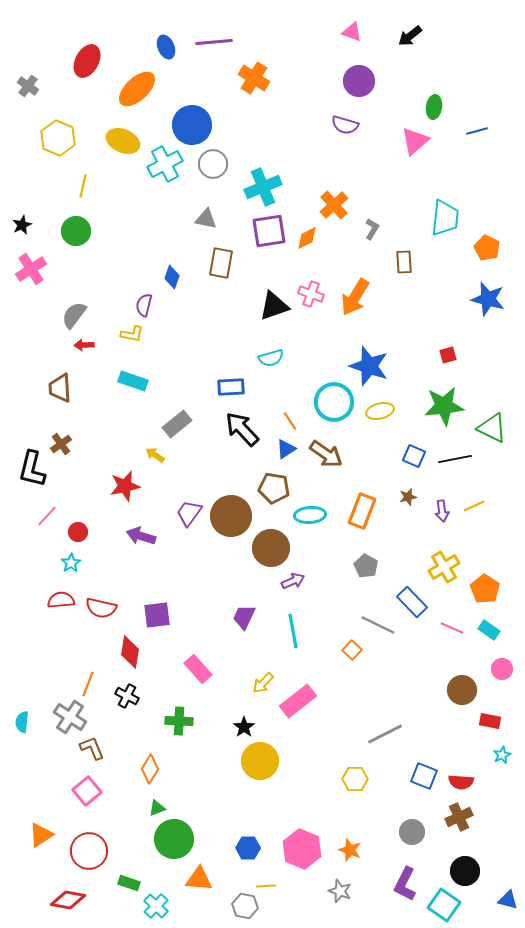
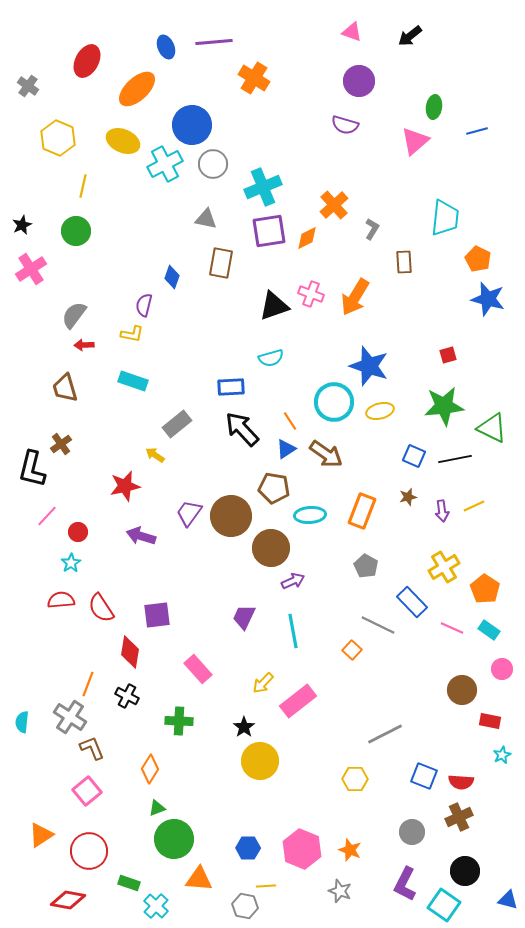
orange pentagon at (487, 248): moved 9 px left, 11 px down
brown trapezoid at (60, 388): moved 5 px right; rotated 12 degrees counterclockwise
red semicircle at (101, 608): rotated 44 degrees clockwise
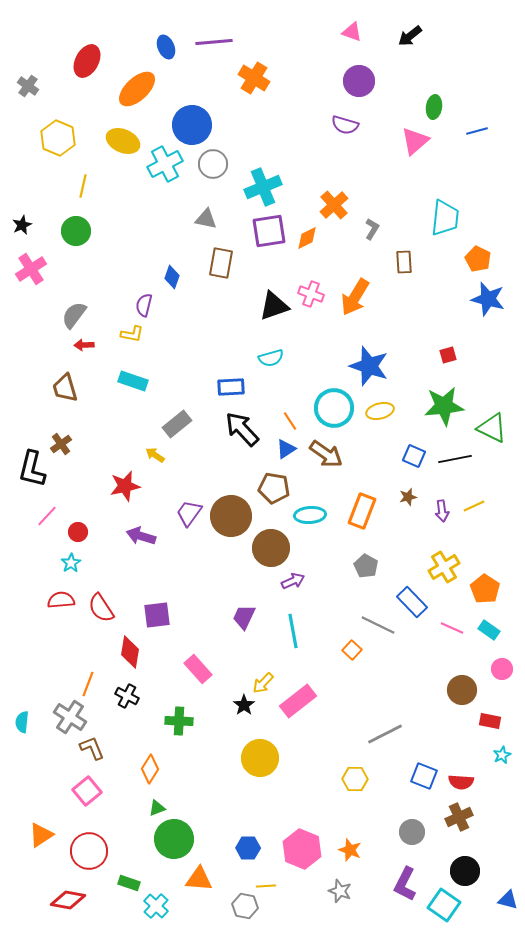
cyan circle at (334, 402): moved 6 px down
black star at (244, 727): moved 22 px up
yellow circle at (260, 761): moved 3 px up
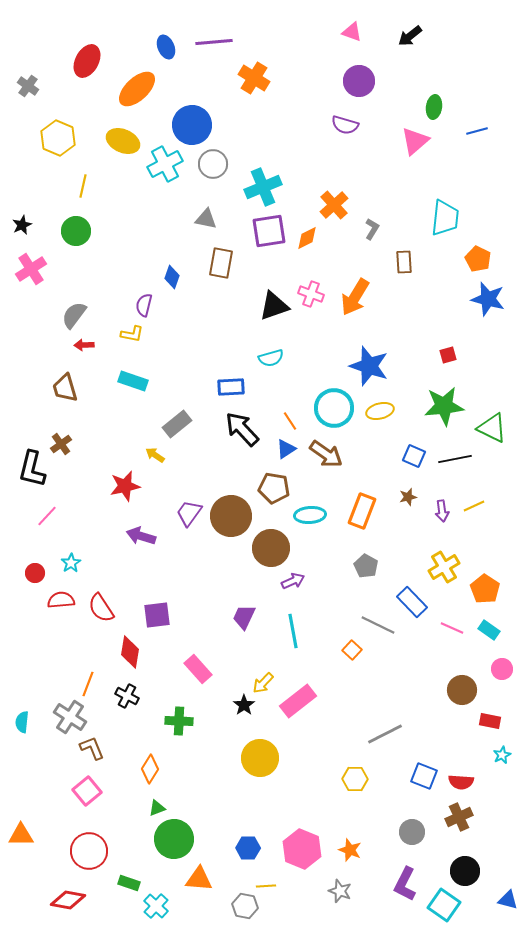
red circle at (78, 532): moved 43 px left, 41 px down
orange triangle at (41, 835): moved 20 px left; rotated 32 degrees clockwise
